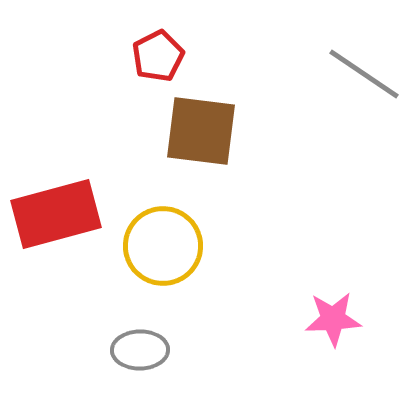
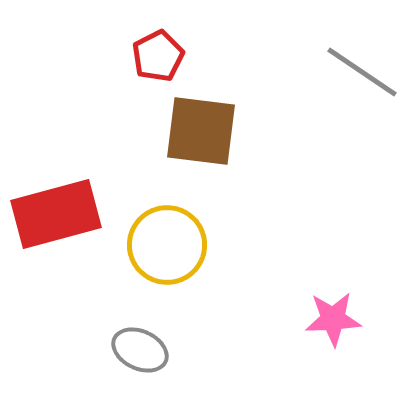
gray line: moved 2 px left, 2 px up
yellow circle: moved 4 px right, 1 px up
gray ellipse: rotated 26 degrees clockwise
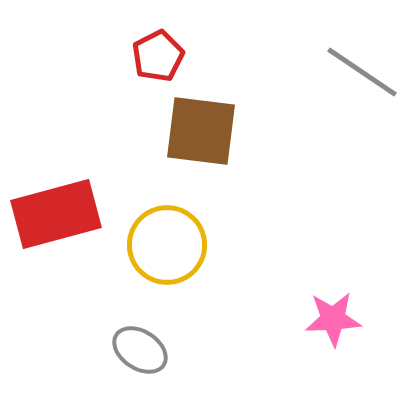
gray ellipse: rotated 8 degrees clockwise
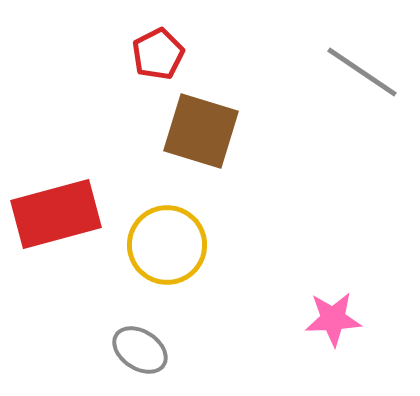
red pentagon: moved 2 px up
brown square: rotated 10 degrees clockwise
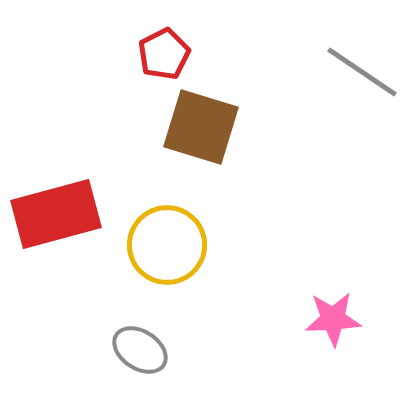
red pentagon: moved 6 px right
brown square: moved 4 px up
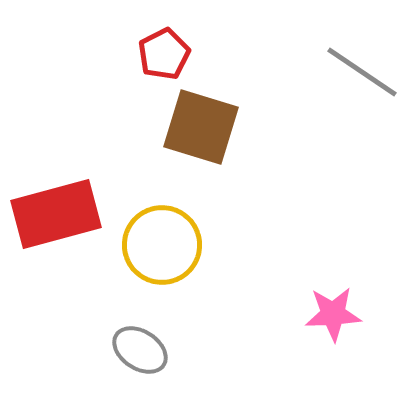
yellow circle: moved 5 px left
pink star: moved 5 px up
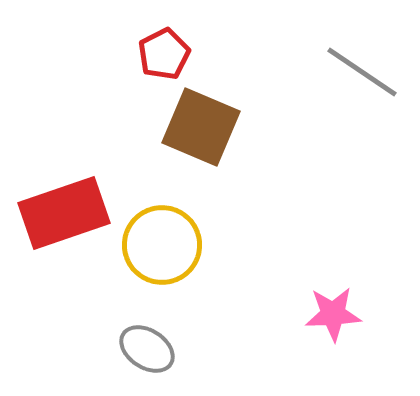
brown square: rotated 6 degrees clockwise
red rectangle: moved 8 px right, 1 px up; rotated 4 degrees counterclockwise
gray ellipse: moved 7 px right, 1 px up
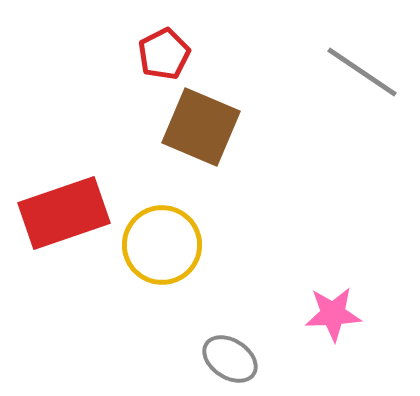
gray ellipse: moved 83 px right, 10 px down
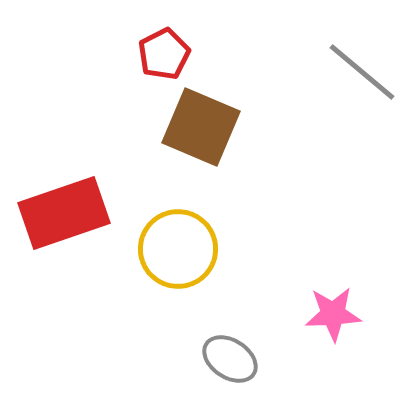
gray line: rotated 6 degrees clockwise
yellow circle: moved 16 px right, 4 px down
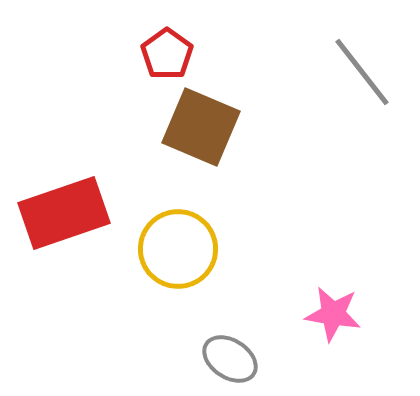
red pentagon: moved 3 px right; rotated 9 degrees counterclockwise
gray line: rotated 12 degrees clockwise
pink star: rotated 12 degrees clockwise
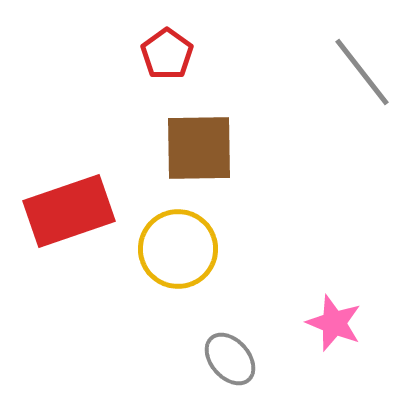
brown square: moved 2 px left, 21 px down; rotated 24 degrees counterclockwise
red rectangle: moved 5 px right, 2 px up
pink star: moved 1 px right, 9 px down; rotated 12 degrees clockwise
gray ellipse: rotated 16 degrees clockwise
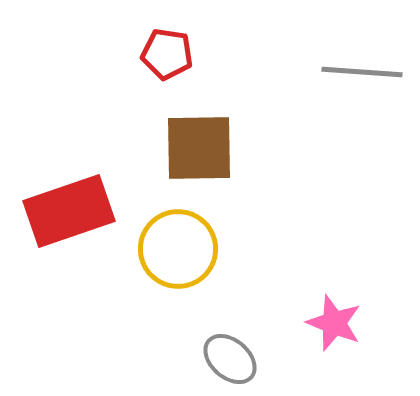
red pentagon: rotated 27 degrees counterclockwise
gray line: rotated 48 degrees counterclockwise
gray ellipse: rotated 8 degrees counterclockwise
